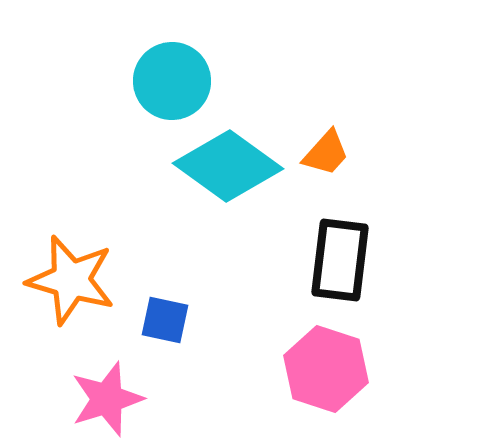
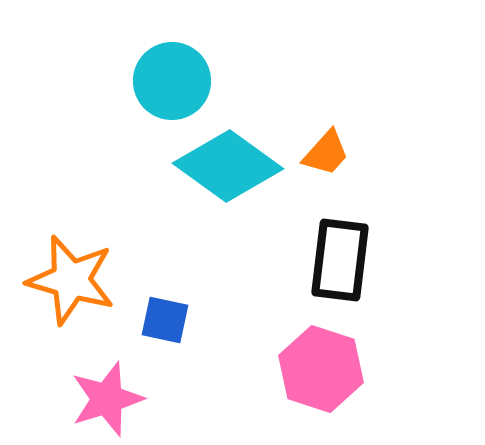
pink hexagon: moved 5 px left
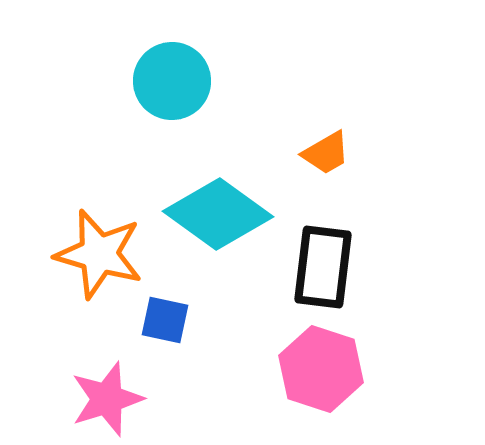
orange trapezoid: rotated 18 degrees clockwise
cyan diamond: moved 10 px left, 48 px down
black rectangle: moved 17 px left, 7 px down
orange star: moved 28 px right, 26 px up
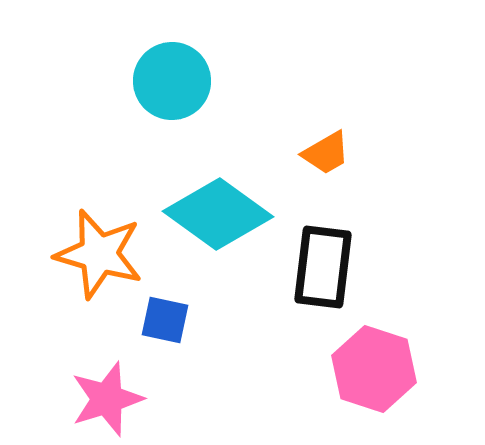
pink hexagon: moved 53 px right
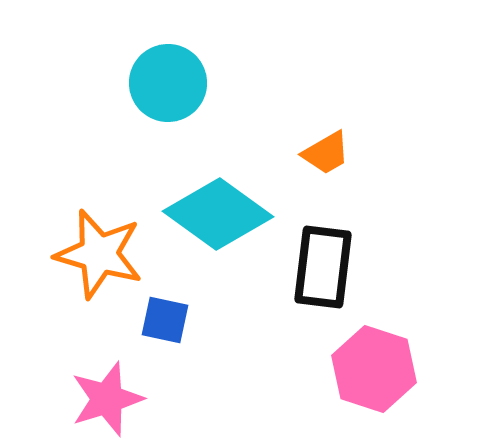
cyan circle: moved 4 px left, 2 px down
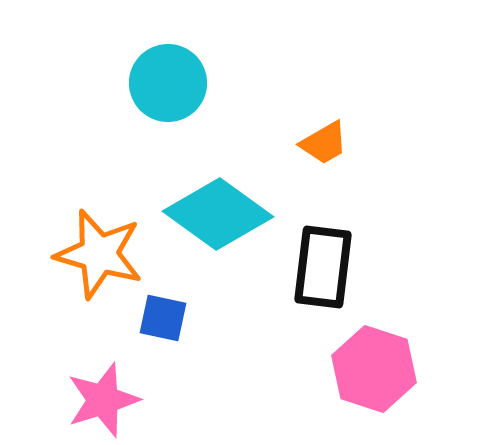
orange trapezoid: moved 2 px left, 10 px up
blue square: moved 2 px left, 2 px up
pink star: moved 4 px left, 1 px down
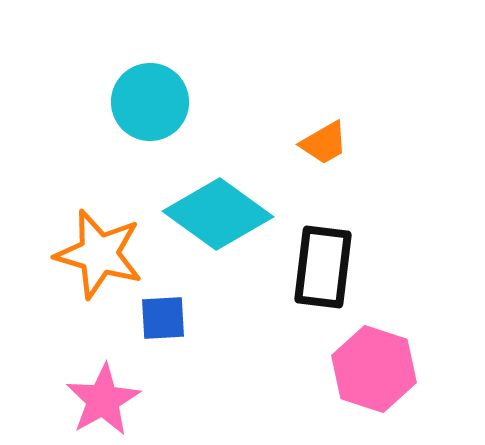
cyan circle: moved 18 px left, 19 px down
blue square: rotated 15 degrees counterclockwise
pink star: rotated 12 degrees counterclockwise
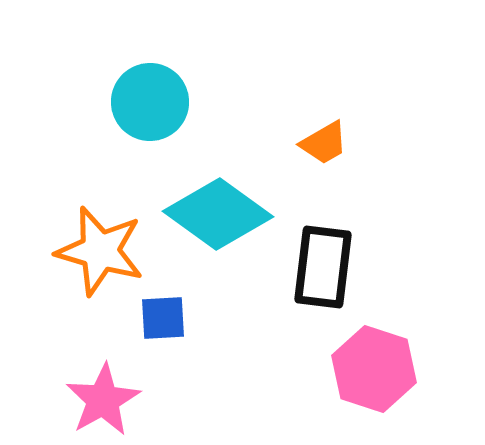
orange star: moved 1 px right, 3 px up
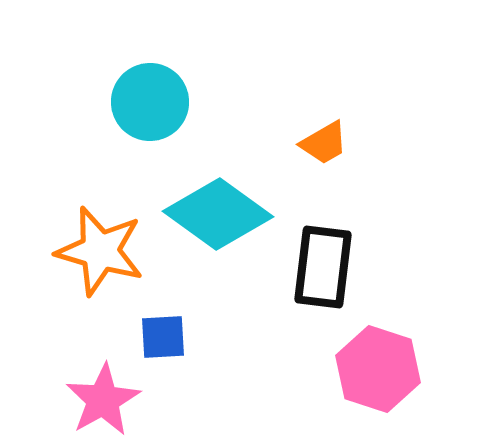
blue square: moved 19 px down
pink hexagon: moved 4 px right
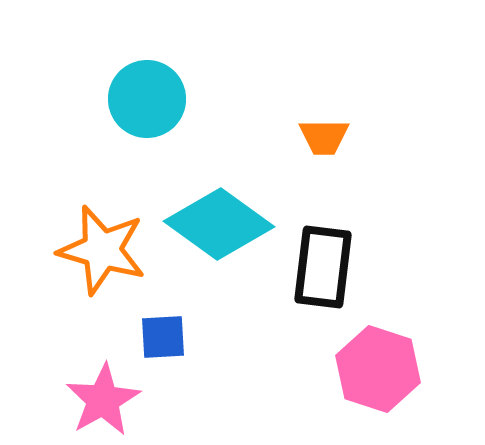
cyan circle: moved 3 px left, 3 px up
orange trapezoid: moved 6 px up; rotated 30 degrees clockwise
cyan diamond: moved 1 px right, 10 px down
orange star: moved 2 px right, 1 px up
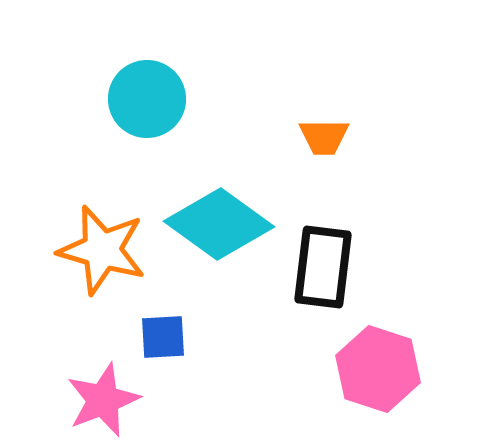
pink star: rotated 8 degrees clockwise
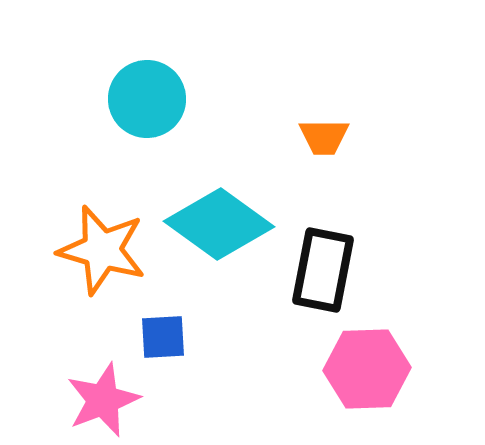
black rectangle: moved 3 px down; rotated 4 degrees clockwise
pink hexagon: moved 11 px left; rotated 20 degrees counterclockwise
